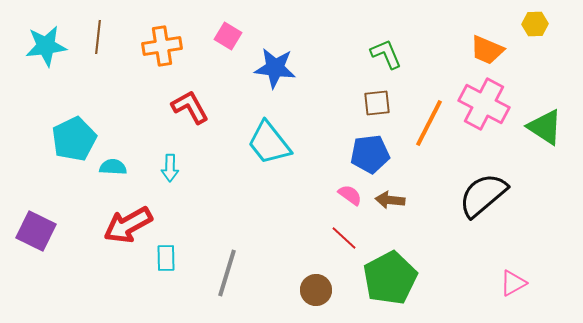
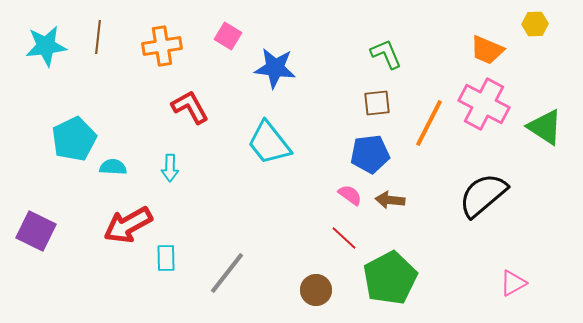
gray line: rotated 21 degrees clockwise
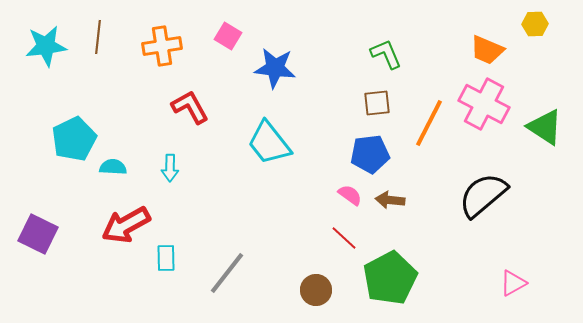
red arrow: moved 2 px left
purple square: moved 2 px right, 3 px down
